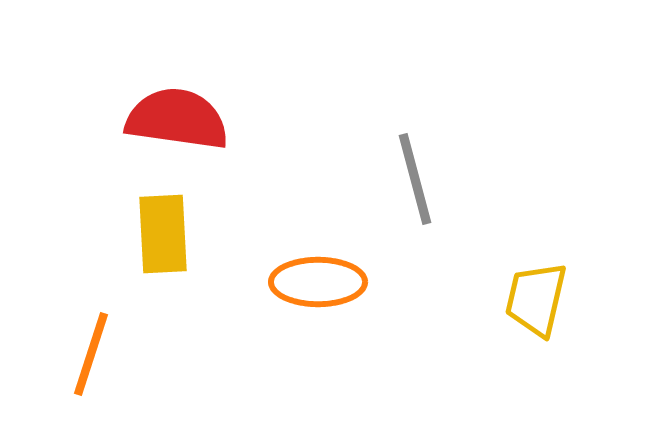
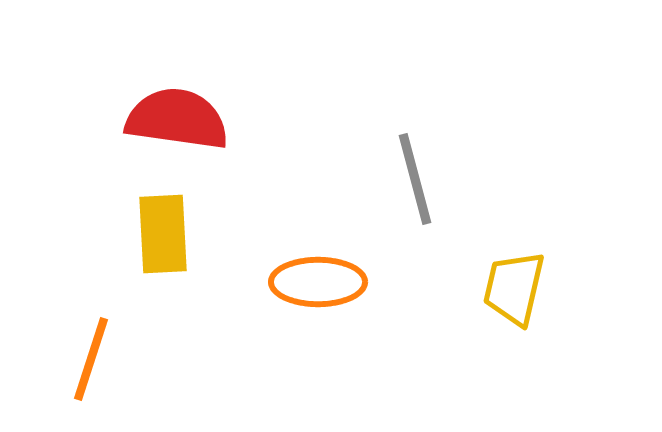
yellow trapezoid: moved 22 px left, 11 px up
orange line: moved 5 px down
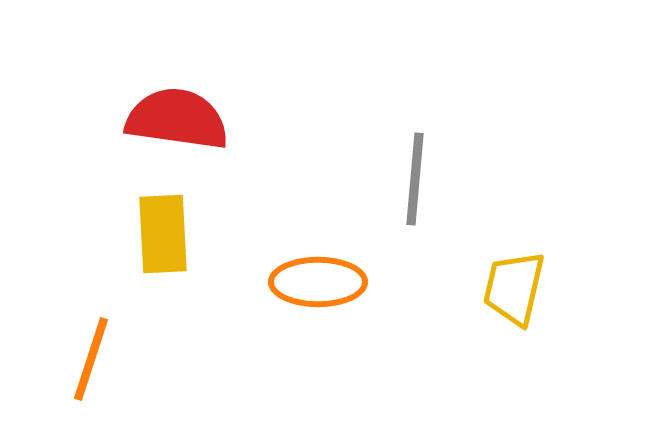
gray line: rotated 20 degrees clockwise
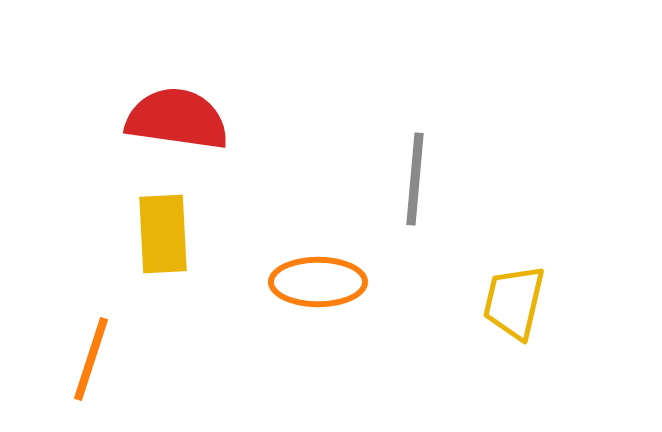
yellow trapezoid: moved 14 px down
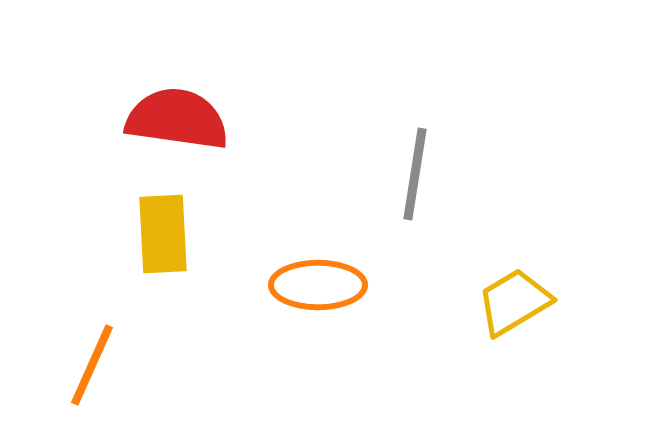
gray line: moved 5 px up; rotated 4 degrees clockwise
orange ellipse: moved 3 px down
yellow trapezoid: rotated 46 degrees clockwise
orange line: moved 1 px right, 6 px down; rotated 6 degrees clockwise
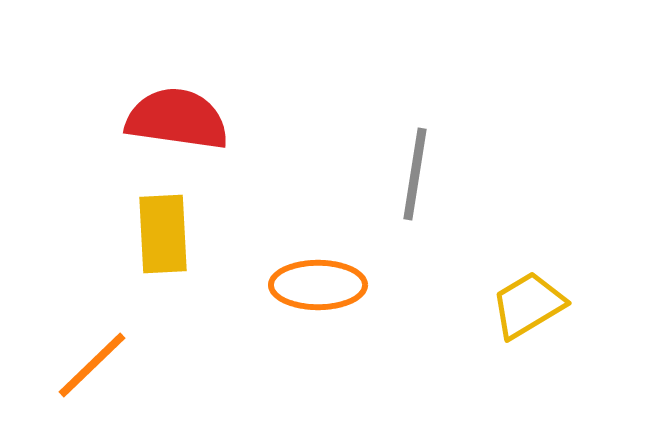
yellow trapezoid: moved 14 px right, 3 px down
orange line: rotated 22 degrees clockwise
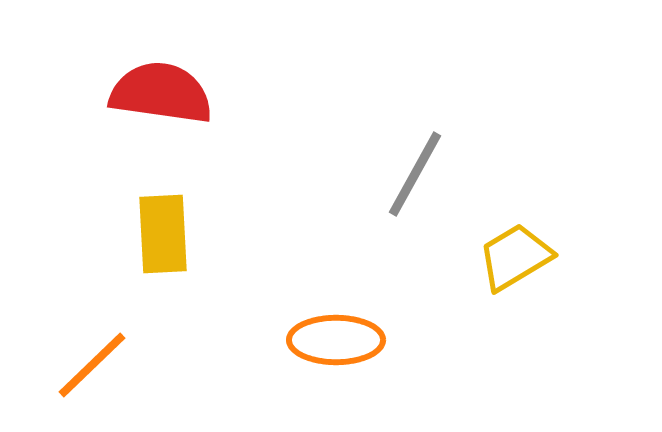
red semicircle: moved 16 px left, 26 px up
gray line: rotated 20 degrees clockwise
orange ellipse: moved 18 px right, 55 px down
yellow trapezoid: moved 13 px left, 48 px up
